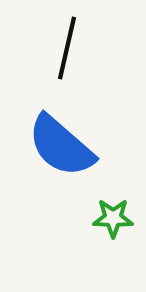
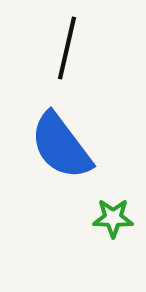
blue semicircle: rotated 12 degrees clockwise
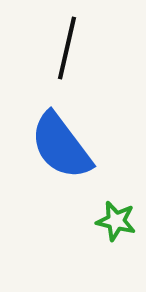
green star: moved 3 px right, 3 px down; rotated 12 degrees clockwise
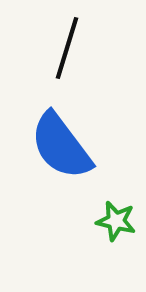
black line: rotated 4 degrees clockwise
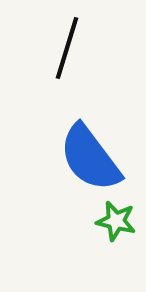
blue semicircle: moved 29 px right, 12 px down
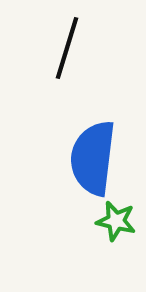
blue semicircle: moved 3 px right; rotated 44 degrees clockwise
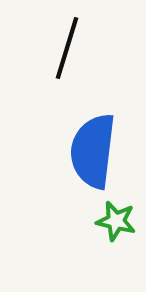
blue semicircle: moved 7 px up
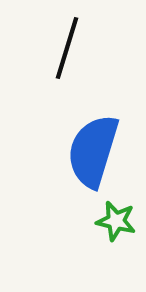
blue semicircle: rotated 10 degrees clockwise
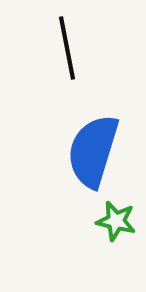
black line: rotated 28 degrees counterclockwise
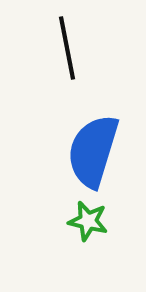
green star: moved 28 px left
